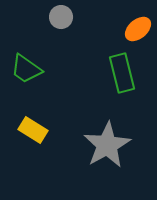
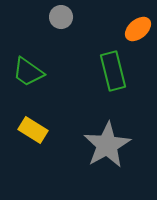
green trapezoid: moved 2 px right, 3 px down
green rectangle: moved 9 px left, 2 px up
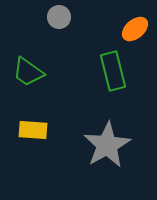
gray circle: moved 2 px left
orange ellipse: moved 3 px left
yellow rectangle: rotated 28 degrees counterclockwise
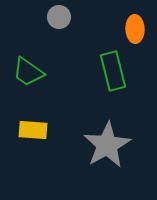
orange ellipse: rotated 52 degrees counterclockwise
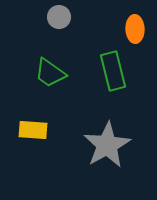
green trapezoid: moved 22 px right, 1 px down
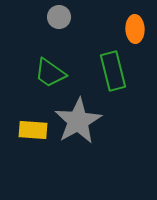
gray star: moved 29 px left, 24 px up
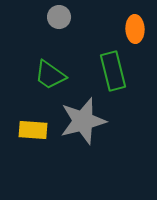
green trapezoid: moved 2 px down
gray star: moved 5 px right; rotated 15 degrees clockwise
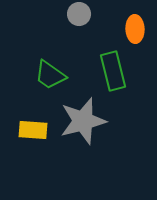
gray circle: moved 20 px right, 3 px up
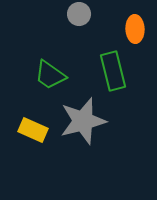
yellow rectangle: rotated 20 degrees clockwise
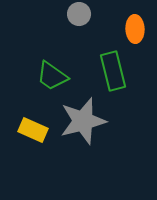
green trapezoid: moved 2 px right, 1 px down
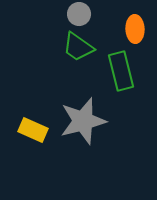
green rectangle: moved 8 px right
green trapezoid: moved 26 px right, 29 px up
